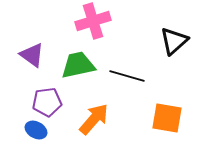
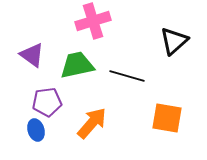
green trapezoid: moved 1 px left
orange arrow: moved 2 px left, 4 px down
blue ellipse: rotated 45 degrees clockwise
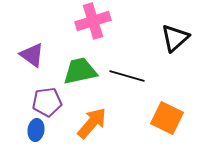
black triangle: moved 1 px right, 3 px up
green trapezoid: moved 3 px right, 6 px down
orange square: rotated 16 degrees clockwise
blue ellipse: rotated 25 degrees clockwise
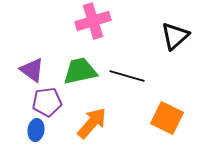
black triangle: moved 2 px up
purple triangle: moved 15 px down
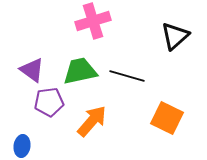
purple pentagon: moved 2 px right
orange arrow: moved 2 px up
blue ellipse: moved 14 px left, 16 px down
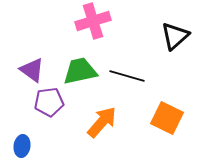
orange arrow: moved 10 px right, 1 px down
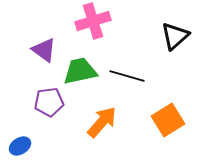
purple triangle: moved 12 px right, 20 px up
orange square: moved 1 px right, 2 px down; rotated 32 degrees clockwise
blue ellipse: moved 2 px left; rotated 50 degrees clockwise
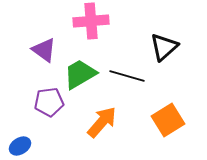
pink cross: moved 2 px left; rotated 12 degrees clockwise
black triangle: moved 11 px left, 11 px down
green trapezoid: moved 3 px down; rotated 18 degrees counterclockwise
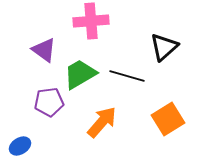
orange square: moved 1 px up
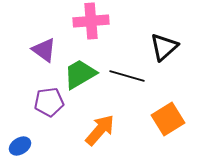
orange arrow: moved 2 px left, 8 px down
